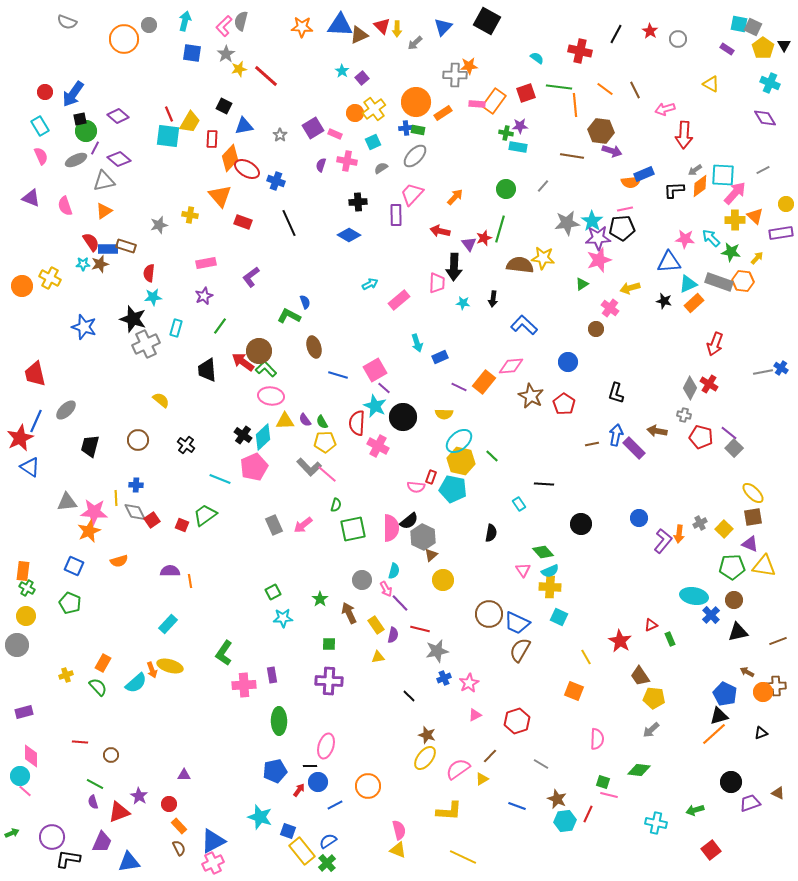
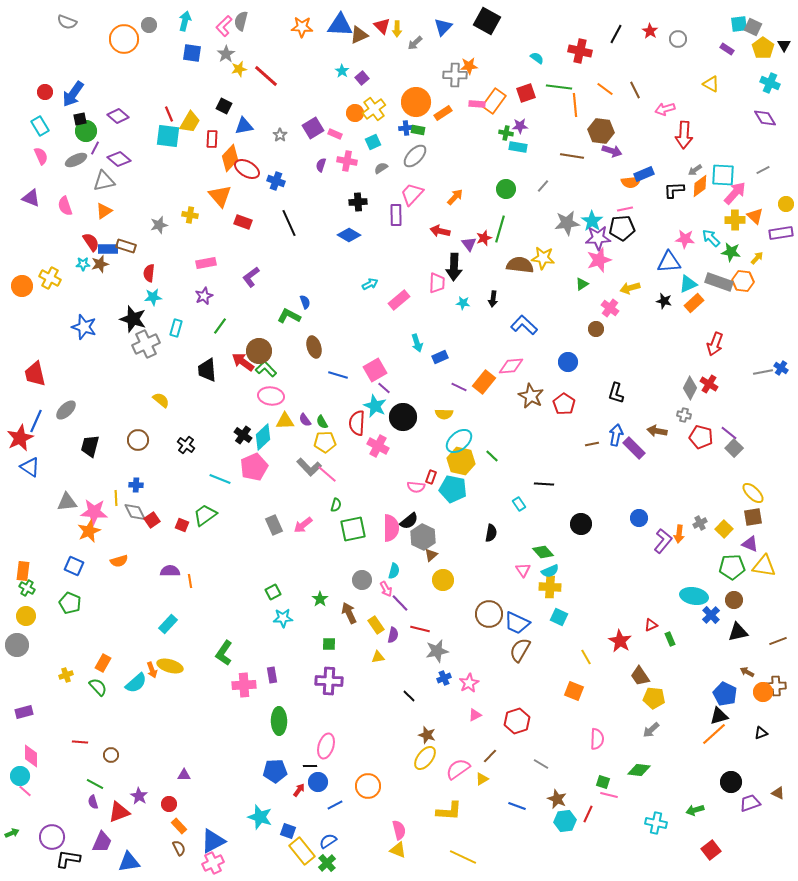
cyan square at (739, 24): rotated 18 degrees counterclockwise
blue pentagon at (275, 771): rotated 10 degrees clockwise
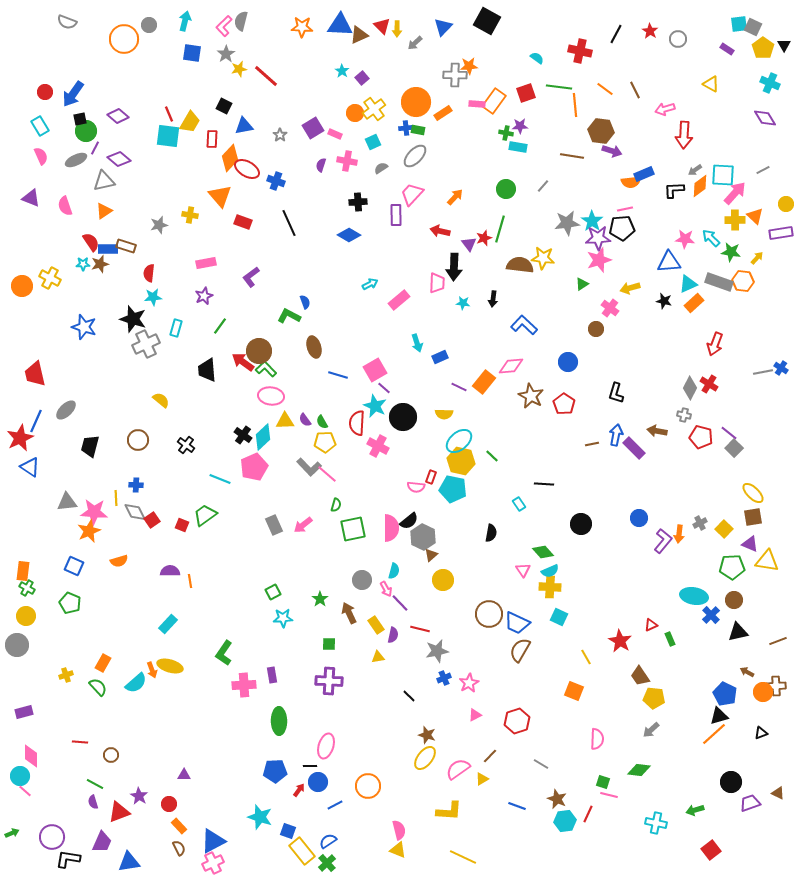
yellow triangle at (764, 566): moved 3 px right, 5 px up
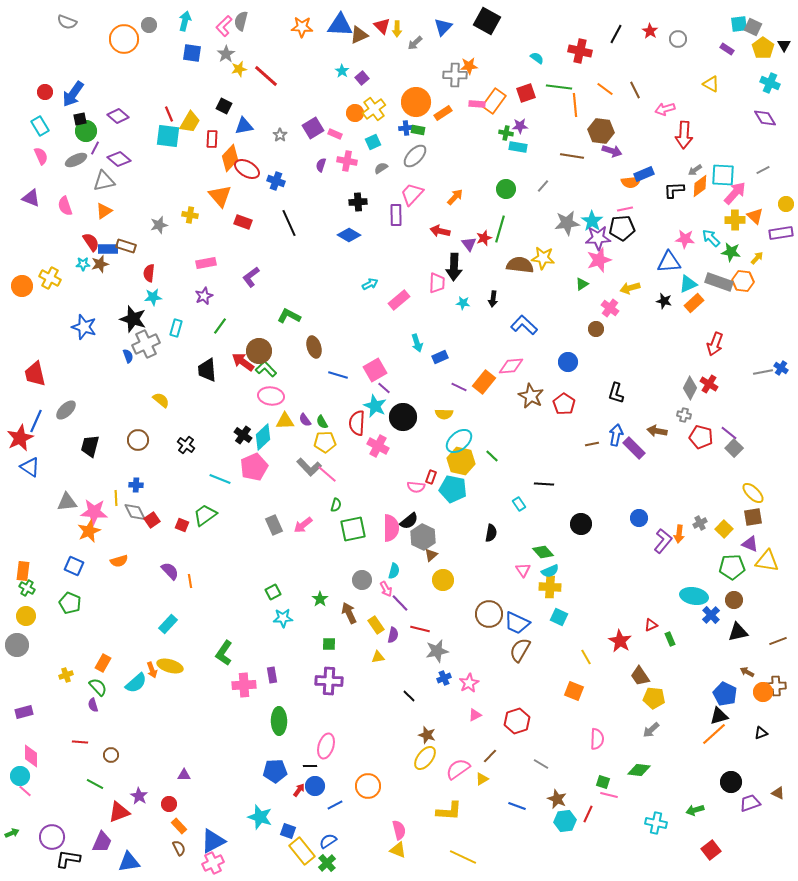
blue semicircle at (305, 302): moved 177 px left, 54 px down
purple semicircle at (170, 571): rotated 48 degrees clockwise
blue circle at (318, 782): moved 3 px left, 4 px down
purple semicircle at (93, 802): moved 97 px up
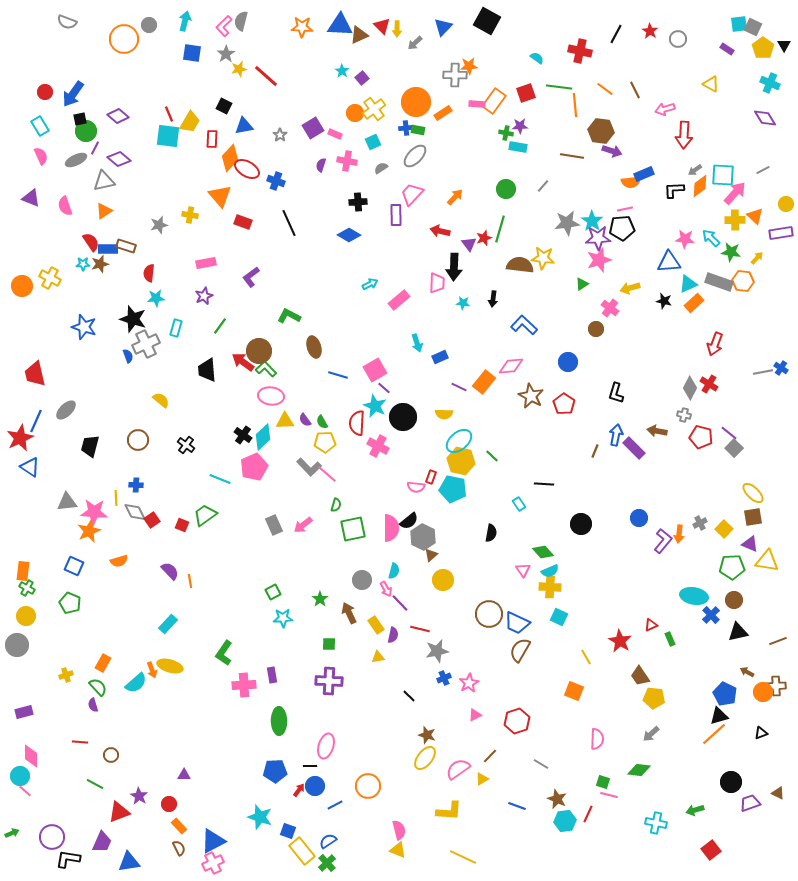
cyan star at (153, 297): moved 3 px right, 1 px down
brown line at (592, 444): moved 3 px right, 7 px down; rotated 56 degrees counterclockwise
gray arrow at (651, 730): moved 4 px down
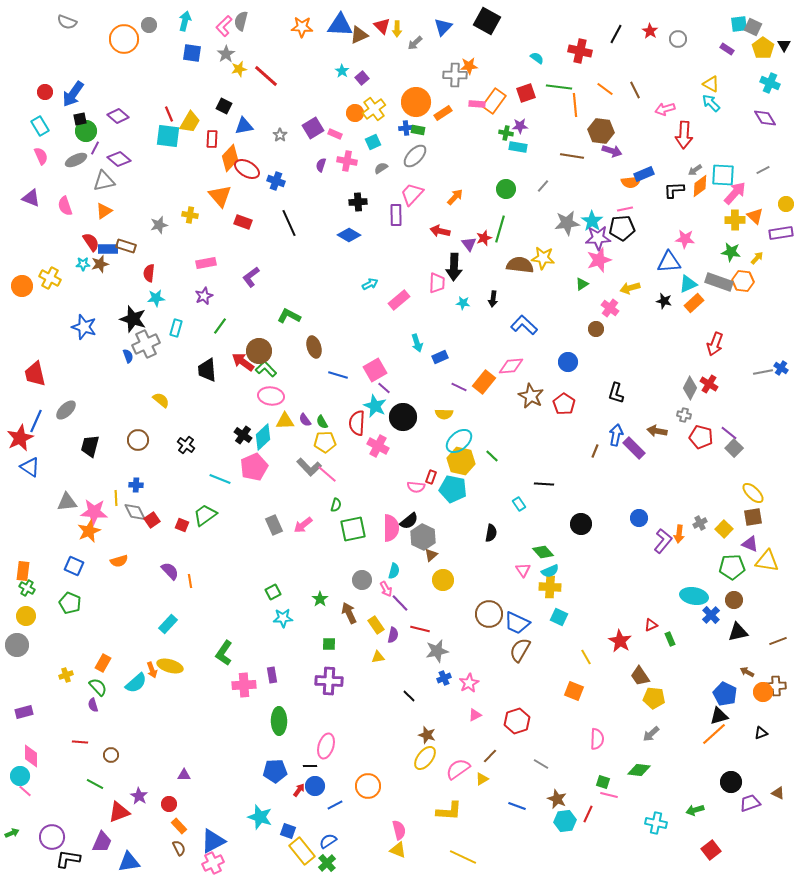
cyan arrow at (711, 238): moved 135 px up
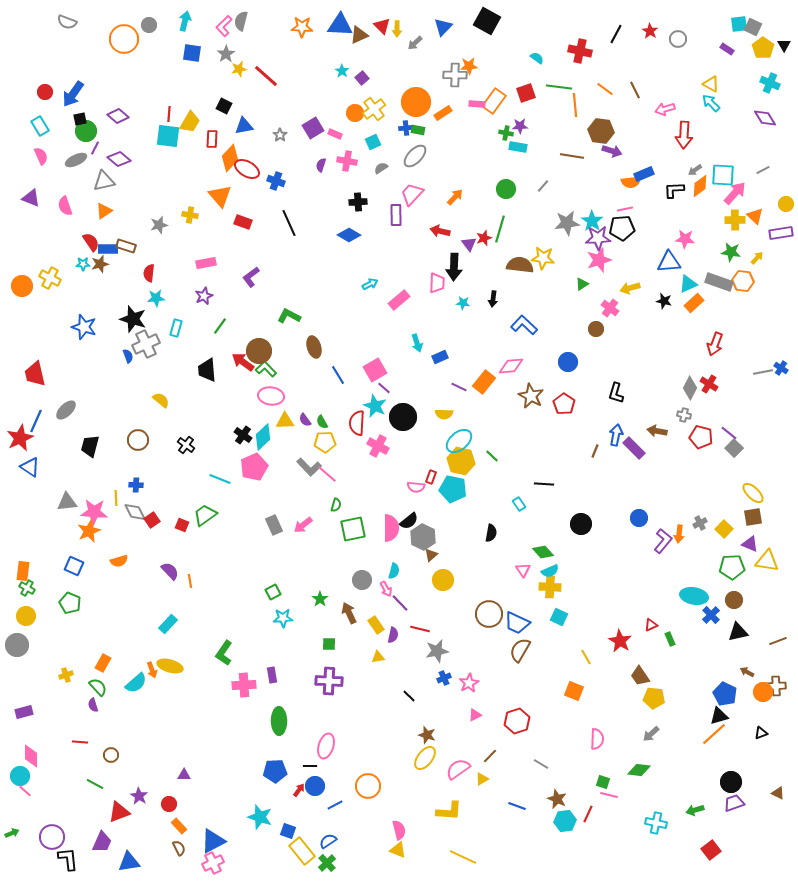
red line at (169, 114): rotated 28 degrees clockwise
blue line at (338, 375): rotated 42 degrees clockwise
purple trapezoid at (750, 803): moved 16 px left
black L-shape at (68, 859): rotated 75 degrees clockwise
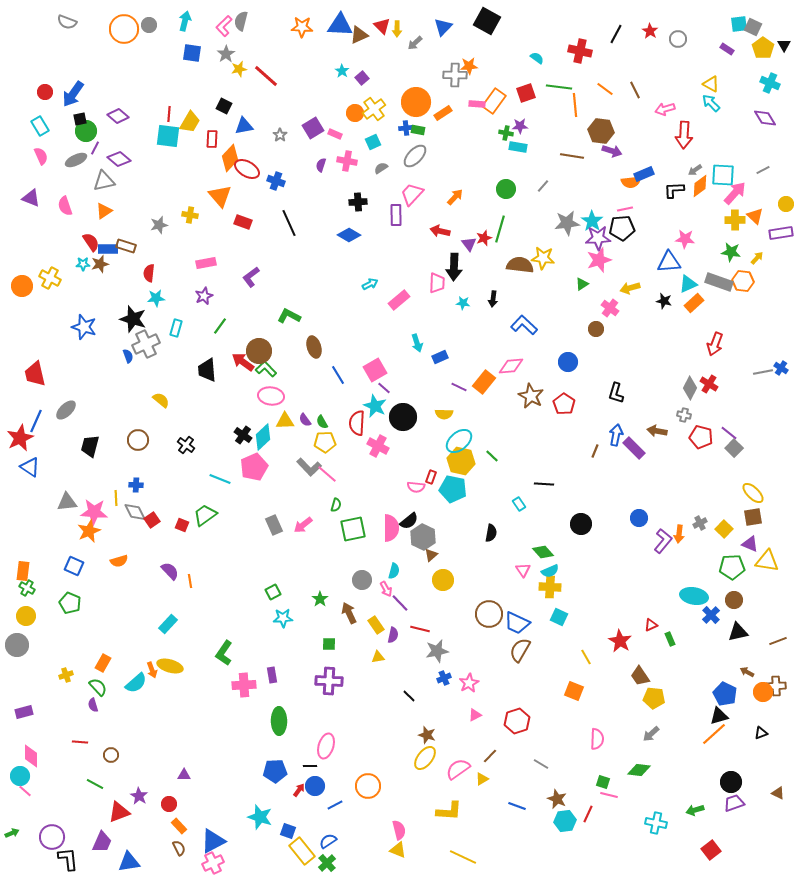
orange circle at (124, 39): moved 10 px up
